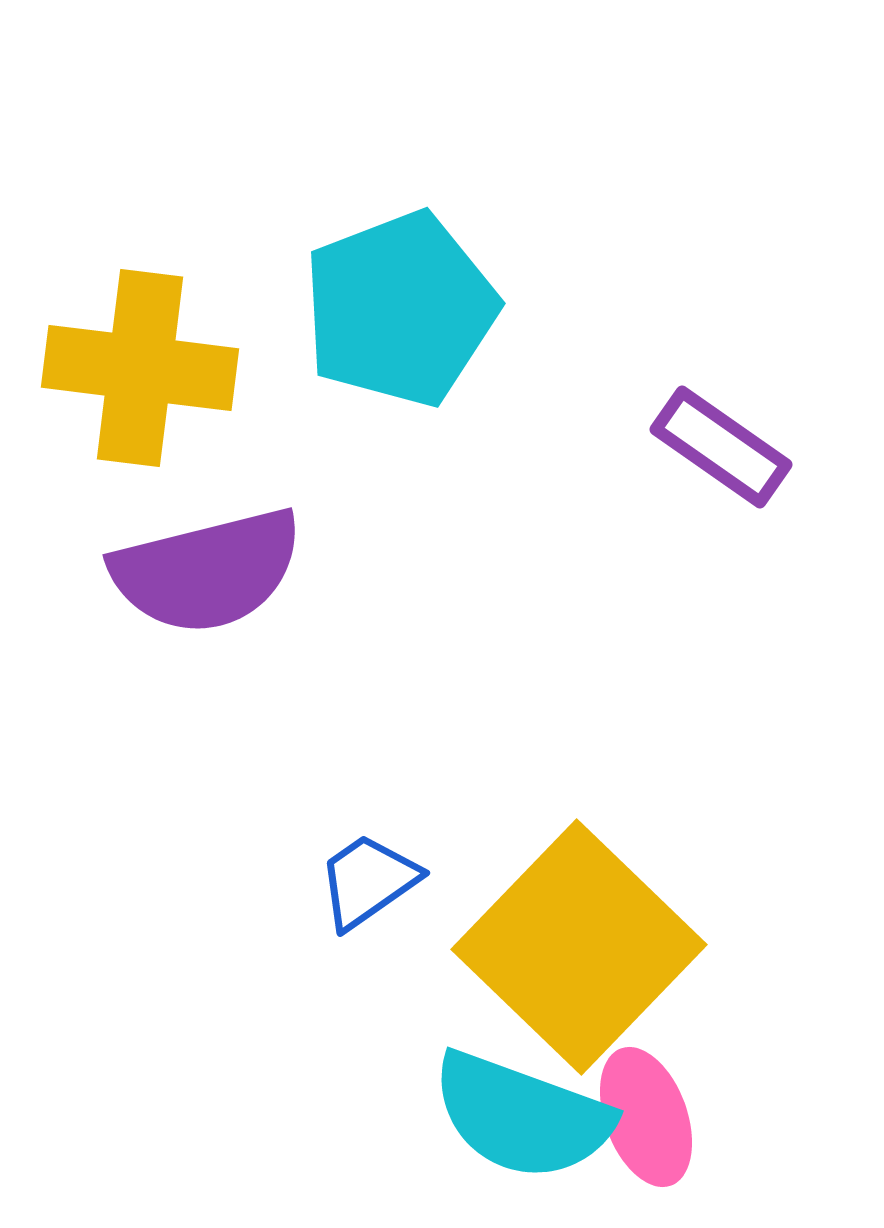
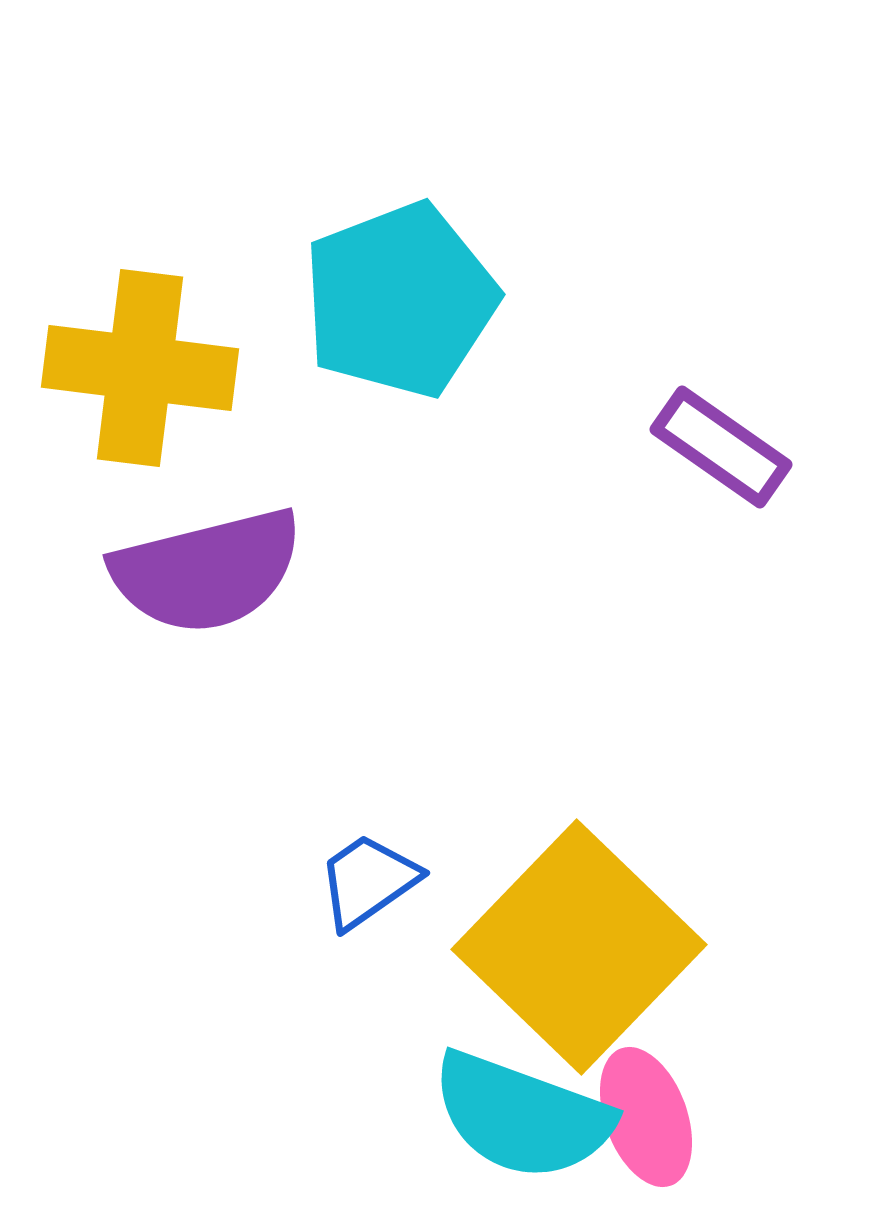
cyan pentagon: moved 9 px up
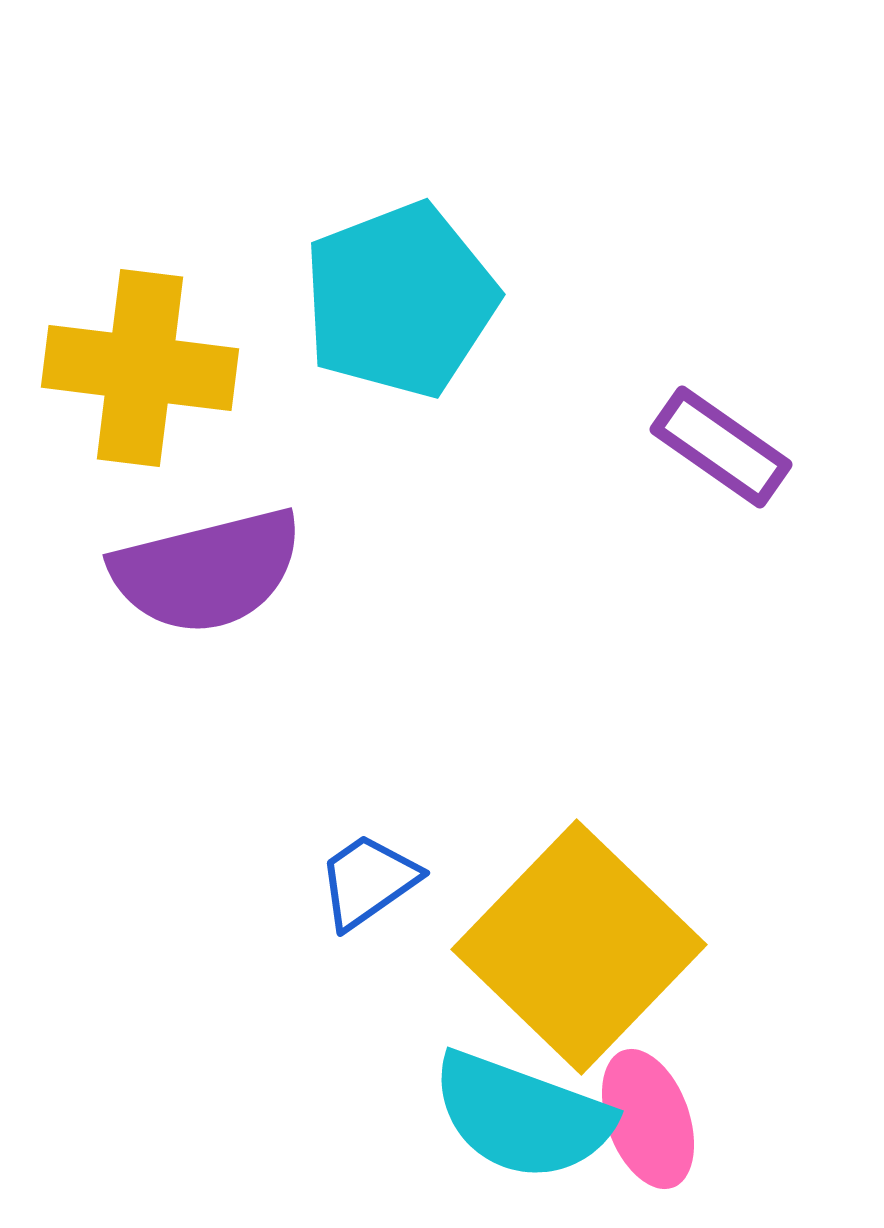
pink ellipse: moved 2 px right, 2 px down
